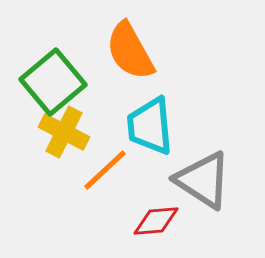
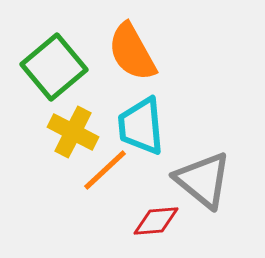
orange semicircle: moved 2 px right, 1 px down
green square: moved 1 px right, 15 px up
cyan trapezoid: moved 9 px left
yellow cross: moved 9 px right
gray triangle: rotated 6 degrees clockwise
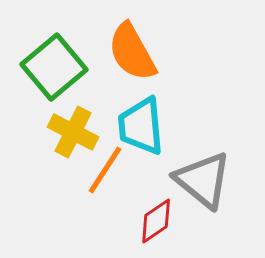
orange line: rotated 14 degrees counterclockwise
red diamond: rotated 30 degrees counterclockwise
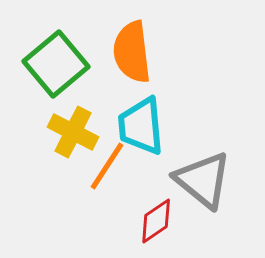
orange semicircle: rotated 22 degrees clockwise
green square: moved 2 px right, 3 px up
orange line: moved 2 px right, 4 px up
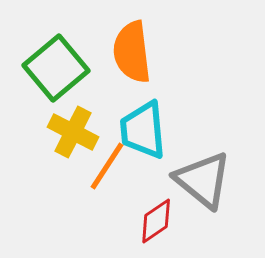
green square: moved 4 px down
cyan trapezoid: moved 2 px right, 4 px down
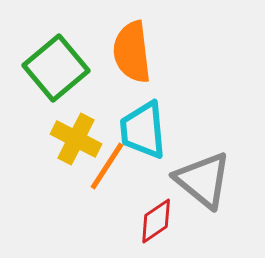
yellow cross: moved 3 px right, 7 px down
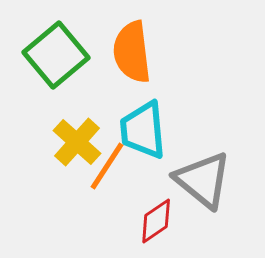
green square: moved 13 px up
yellow cross: moved 1 px right, 3 px down; rotated 15 degrees clockwise
